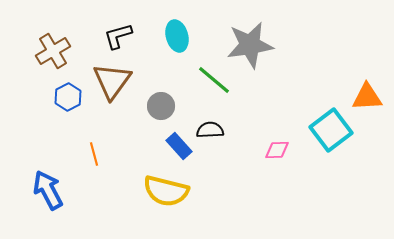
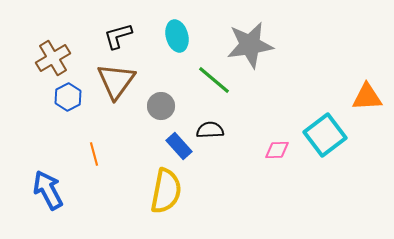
brown cross: moved 7 px down
brown triangle: moved 4 px right
cyan square: moved 6 px left, 5 px down
yellow semicircle: rotated 93 degrees counterclockwise
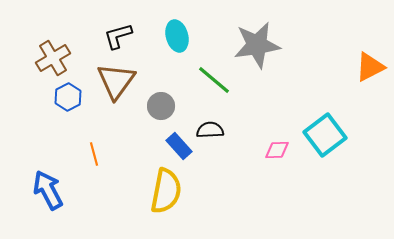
gray star: moved 7 px right
orange triangle: moved 3 px right, 30 px up; rotated 24 degrees counterclockwise
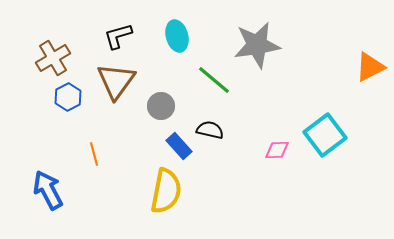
black semicircle: rotated 16 degrees clockwise
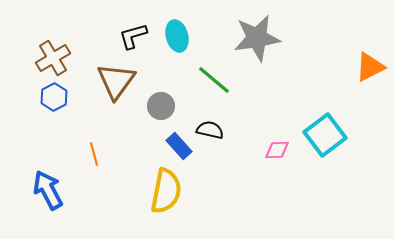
black L-shape: moved 15 px right
gray star: moved 7 px up
blue hexagon: moved 14 px left
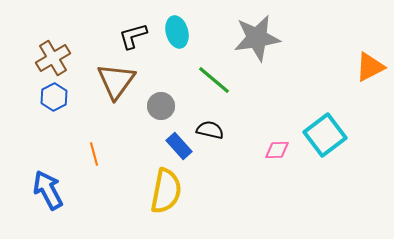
cyan ellipse: moved 4 px up
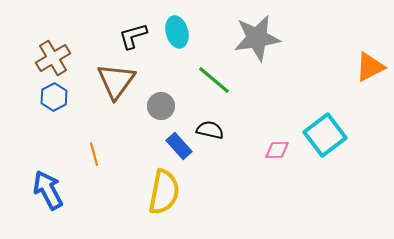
yellow semicircle: moved 2 px left, 1 px down
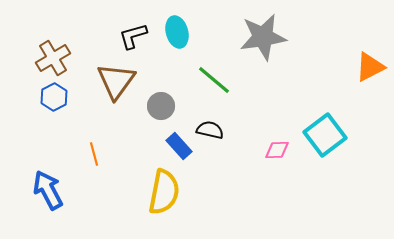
gray star: moved 6 px right, 1 px up
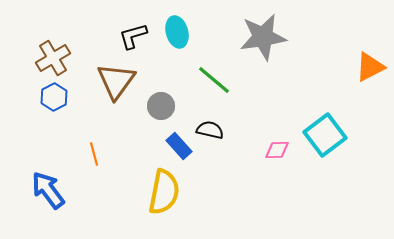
blue arrow: rotated 9 degrees counterclockwise
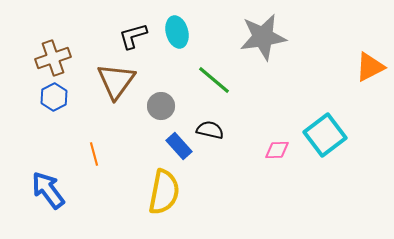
brown cross: rotated 12 degrees clockwise
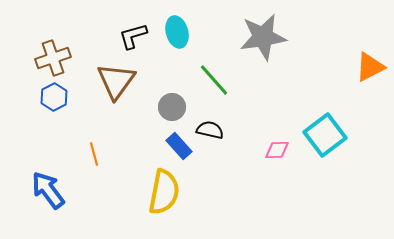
green line: rotated 9 degrees clockwise
gray circle: moved 11 px right, 1 px down
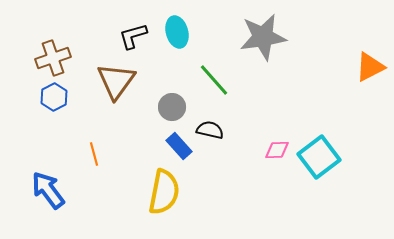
cyan square: moved 6 px left, 22 px down
